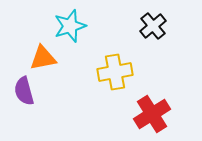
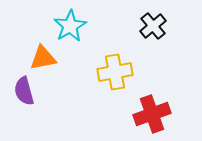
cyan star: rotated 12 degrees counterclockwise
red cross: rotated 12 degrees clockwise
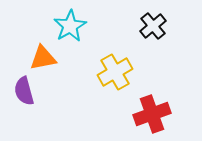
yellow cross: rotated 20 degrees counterclockwise
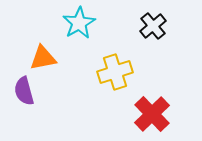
cyan star: moved 9 px right, 3 px up
yellow cross: rotated 12 degrees clockwise
red cross: rotated 24 degrees counterclockwise
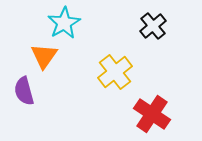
cyan star: moved 15 px left
orange triangle: moved 1 px right, 2 px up; rotated 44 degrees counterclockwise
yellow cross: rotated 20 degrees counterclockwise
red cross: rotated 12 degrees counterclockwise
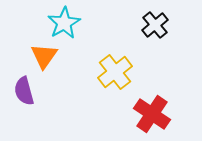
black cross: moved 2 px right, 1 px up
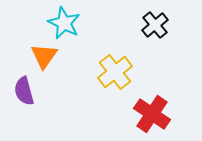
cyan star: rotated 16 degrees counterclockwise
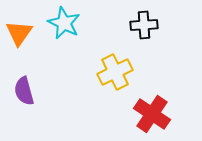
black cross: moved 11 px left; rotated 36 degrees clockwise
orange triangle: moved 25 px left, 23 px up
yellow cross: rotated 12 degrees clockwise
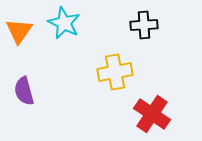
orange triangle: moved 2 px up
yellow cross: rotated 16 degrees clockwise
